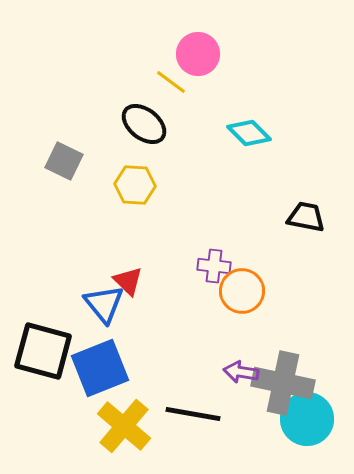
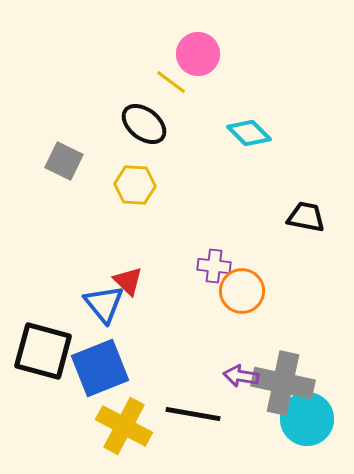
purple arrow: moved 4 px down
yellow cross: rotated 12 degrees counterclockwise
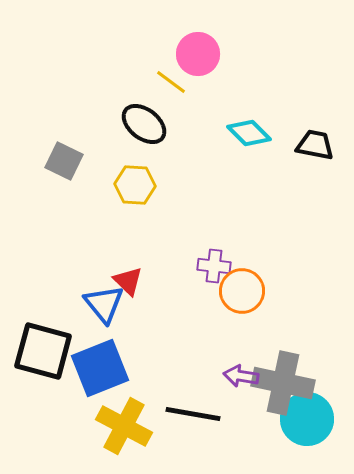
black trapezoid: moved 9 px right, 72 px up
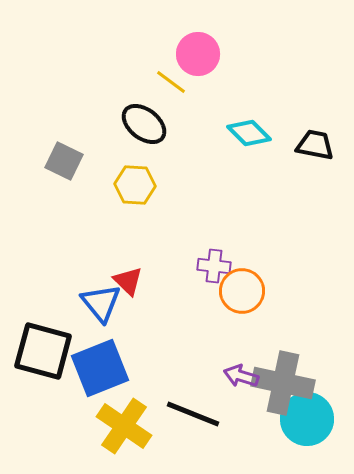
blue triangle: moved 3 px left, 1 px up
purple arrow: rotated 8 degrees clockwise
black line: rotated 12 degrees clockwise
yellow cross: rotated 6 degrees clockwise
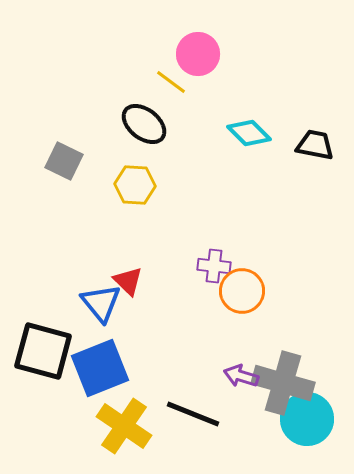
gray cross: rotated 4 degrees clockwise
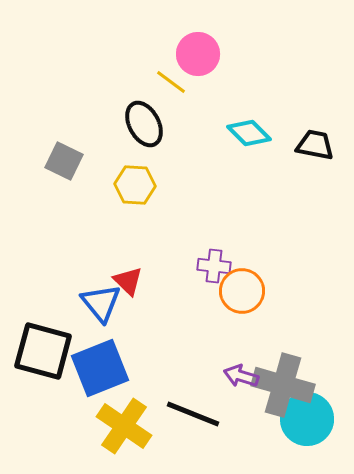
black ellipse: rotated 24 degrees clockwise
gray cross: moved 2 px down
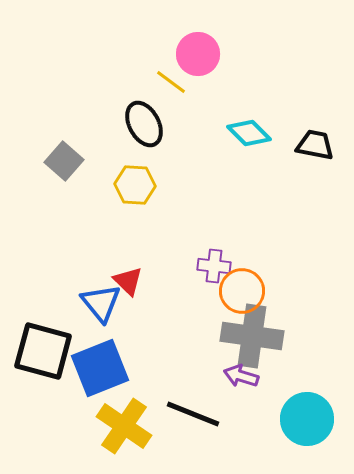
gray square: rotated 15 degrees clockwise
gray cross: moved 31 px left, 49 px up; rotated 8 degrees counterclockwise
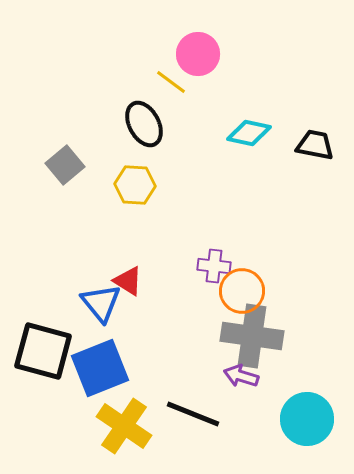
cyan diamond: rotated 33 degrees counterclockwise
gray square: moved 1 px right, 4 px down; rotated 9 degrees clockwise
red triangle: rotated 12 degrees counterclockwise
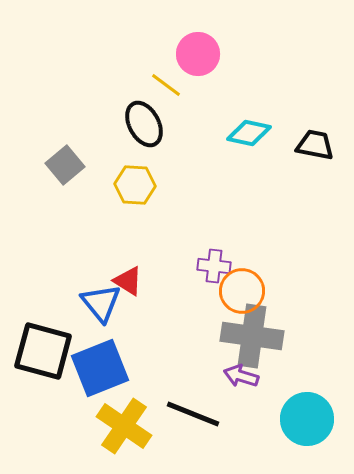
yellow line: moved 5 px left, 3 px down
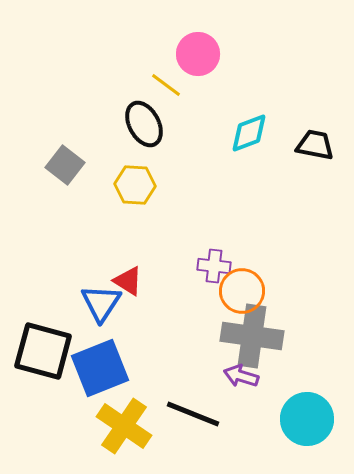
cyan diamond: rotated 33 degrees counterclockwise
gray square: rotated 12 degrees counterclockwise
blue triangle: rotated 12 degrees clockwise
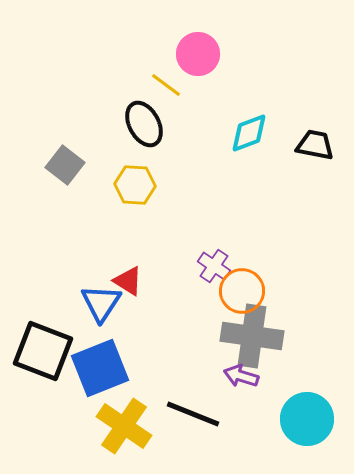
purple cross: rotated 28 degrees clockwise
black square: rotated 6 degrees clockwise
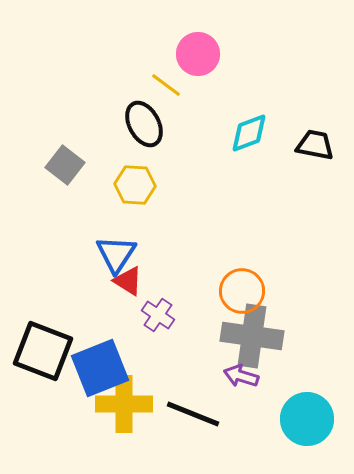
purple cross: moved 56 px left, 49 px down
blue triangle: moved 15 px right, 49 px up
yellow cross: moved 22 px up; rotated 34 degrees counterclockwise
